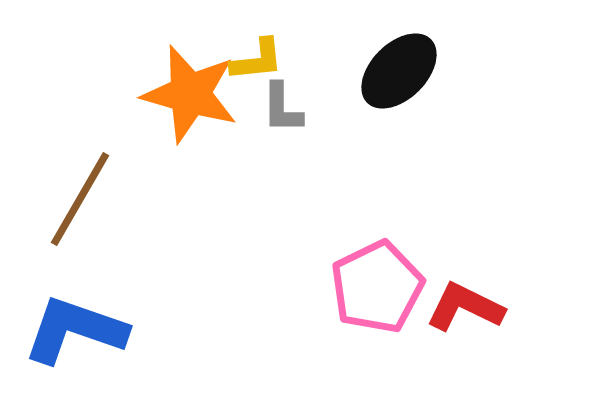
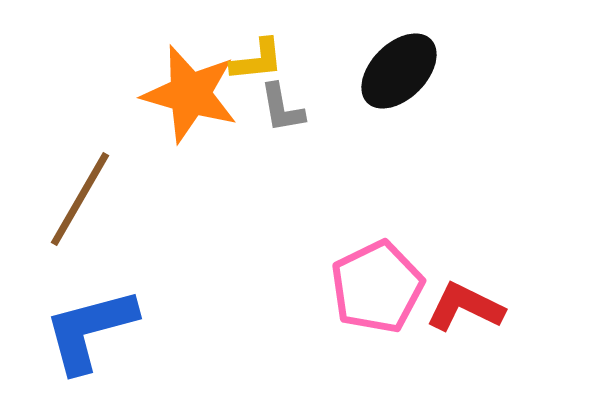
gray L-shape: rotated 10 degrees counterclockwise
blue L-shape: moved 15 px right; rotated 34 degrees counterclockwise
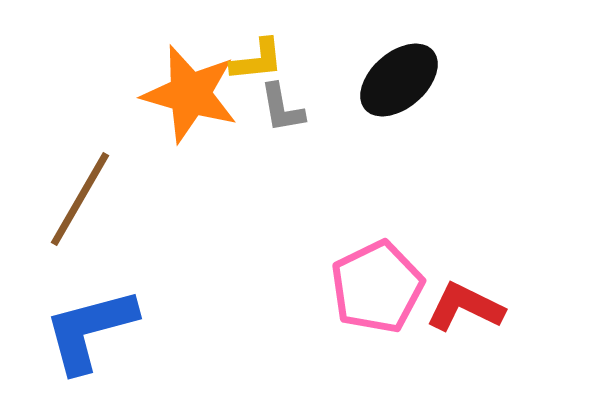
black ellipse: moved 9 px down; rotated 4 degrees clockwise
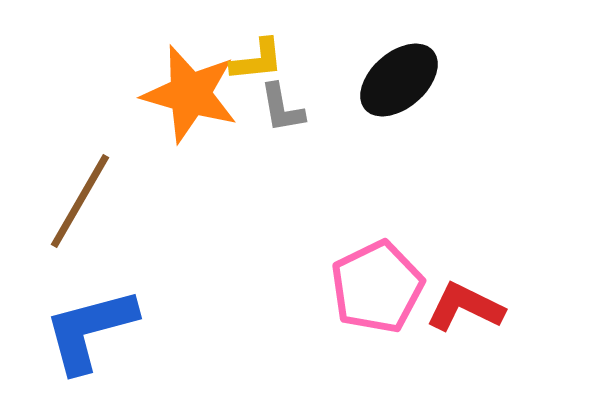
brown line: moved 2 px down
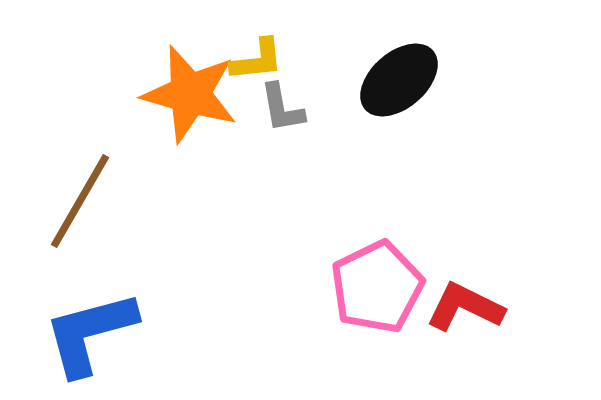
blue L-shape: moved 3 px down
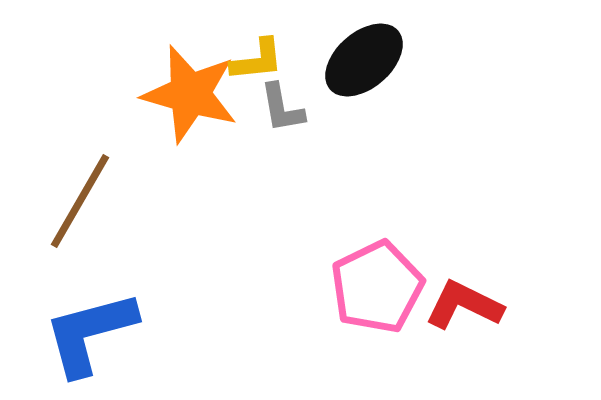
black ellipse: moved 35 px left, 20 px up
red L-shape: moved 1 px left, 2 px up
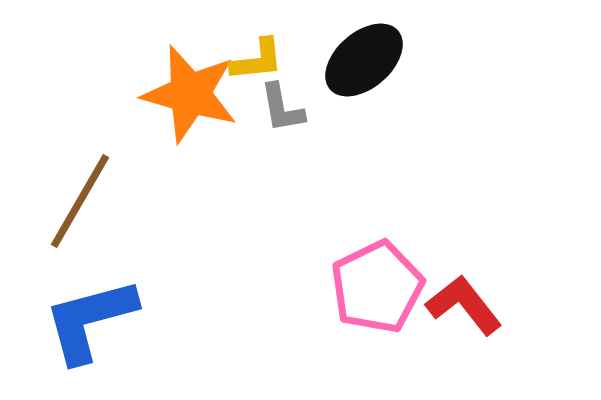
red L-shape: rotated 26 degrees clockwise
blue L-shape: moved 13 px up
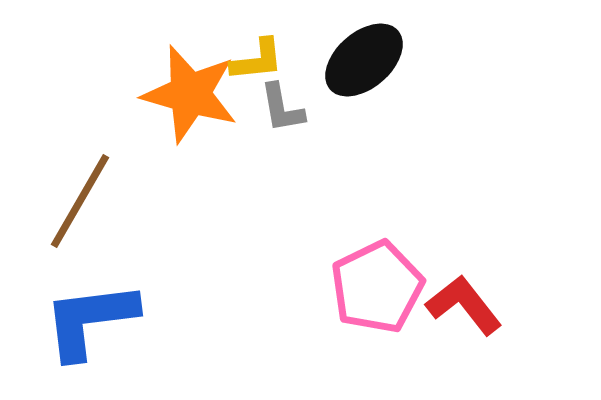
blue L-shape: rotated 8 degrees clockwise
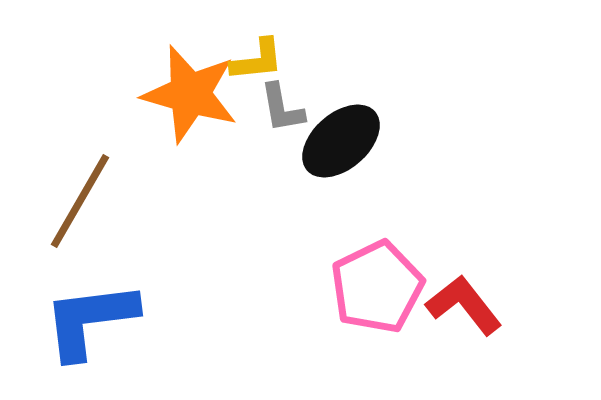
black ellipse: moved 23 px left, 81 px down
